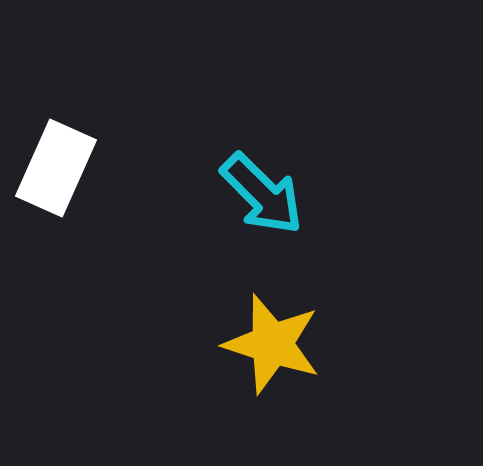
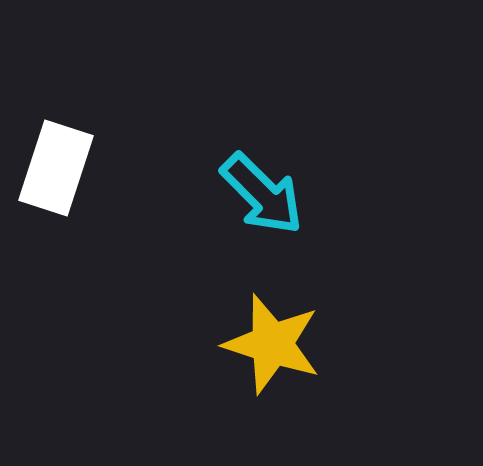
white rectangle: rotated 6 degrees counterclockwise
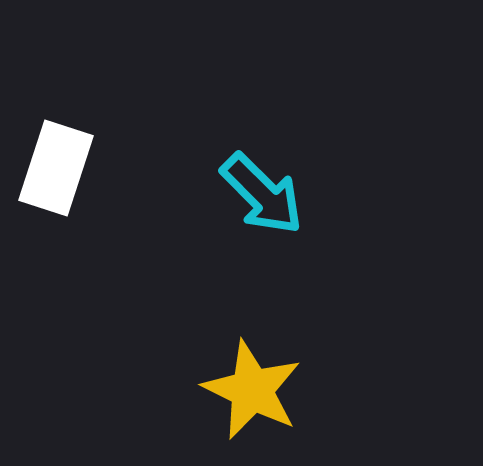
yellow star: moved 20 px left, 46 px down; rotated 8 degrees clockwise
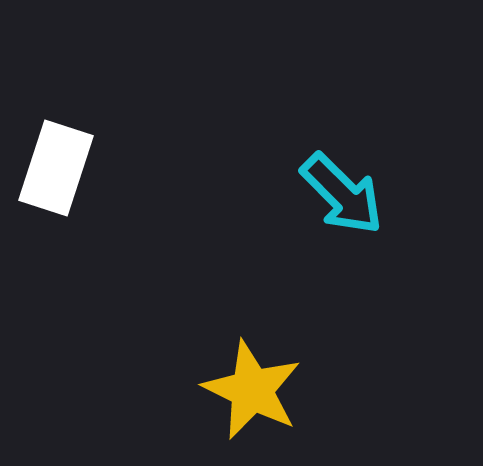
cyan arrow: moved 80 px right
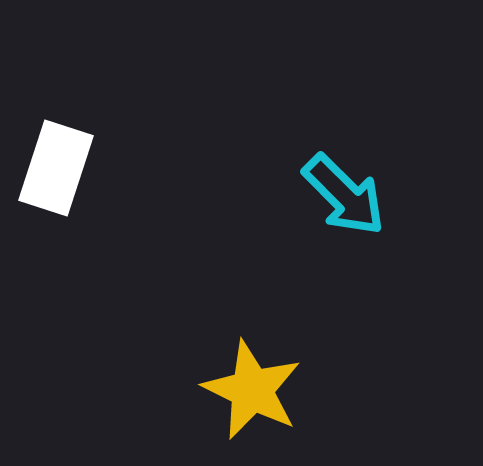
cyan arrow: moved 2 px right, 1 px down
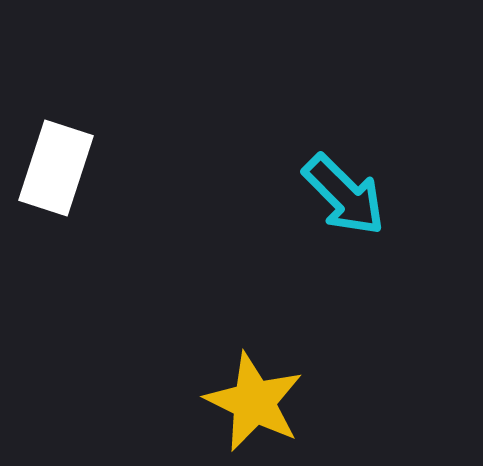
yellow star: moved 2 px right, 12 px down
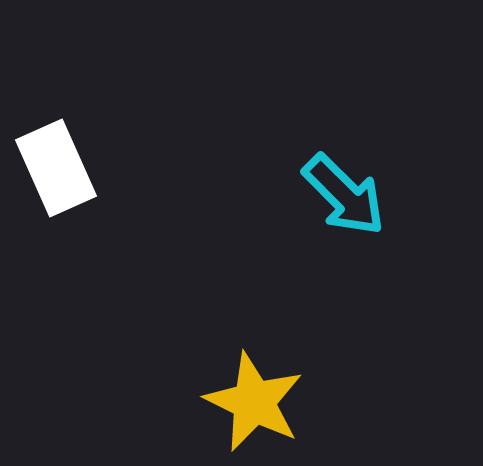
white rectangle: rotated 42 degrees counterclockwise
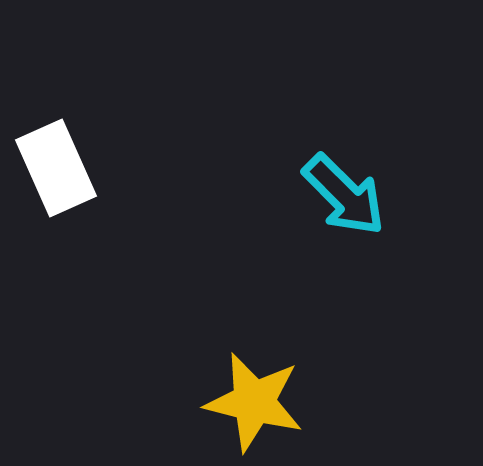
yellow star: rotated 12 degrees counterclockwise
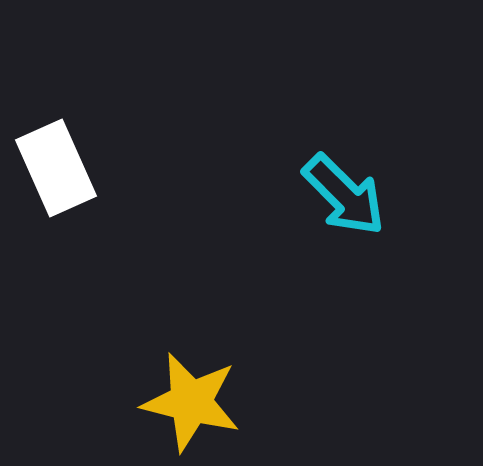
yellow star: moved 63 px left
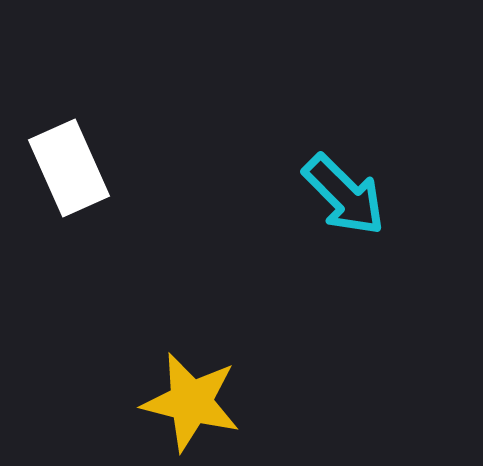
white rectangle: moved 13 px right
